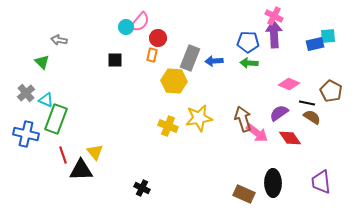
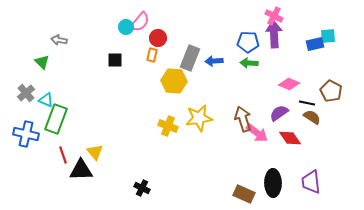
purple trapezoid: moved 10 px left
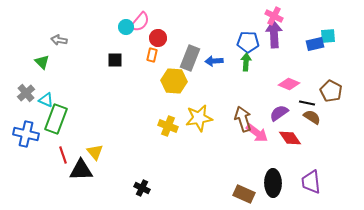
green arrow: moved 3 px left, 1 px up; rotated 90 degrees clockwise
